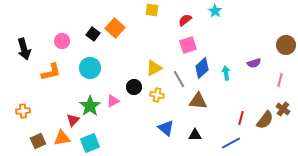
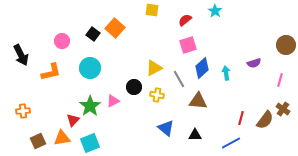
black arrow: moved 3 px left, 6 px down; rotated 10 degrees counterclockwise
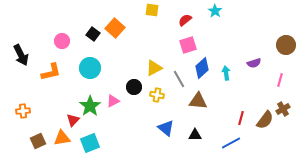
brown cross: rotated 24 degrees clockwise
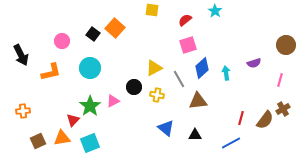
brown triangle: rotated 12 degrees counterclockwise
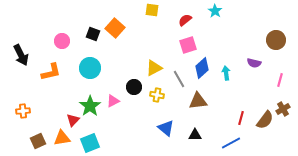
black square: rotated 16 degrees counterclockwise
brown circle: moved 10 px left, 5 px up
purple semicircle: rotated 32 degrees clockwise
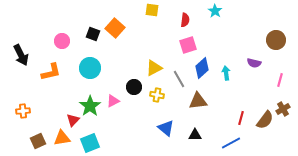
red semicircle: rotated 136 degrees clockwise
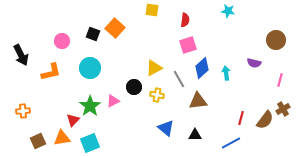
cyan star: moved 13 px right; rotated 24 degrees counterclockwise
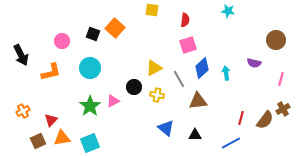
pink line: moved 1 px right, 1 px up
orange cross: rotated 24 degrees counterclockwise
red triangle: moved 22 px left
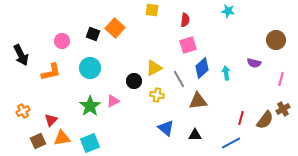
black circle: moved 6 px up
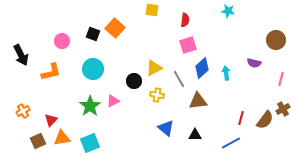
cyan circle: moved 3 px right, 1 px down
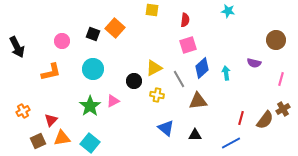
black arrow: moved 4 px left, 8 px up
cyan square: rotated 30 degrees counterclockwise
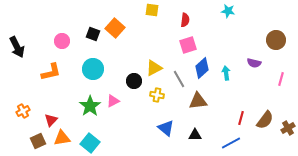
brown cross: moved 5 px right, 19 px down
